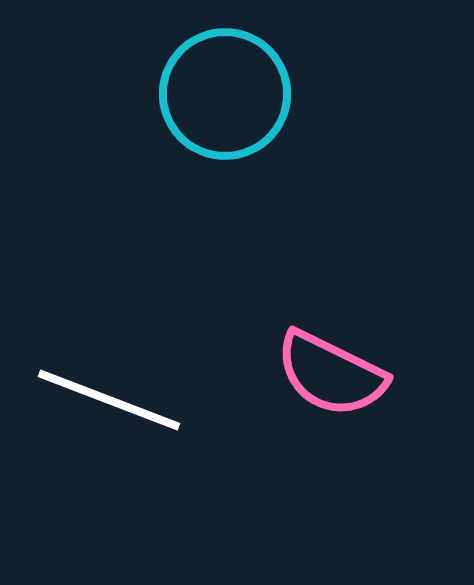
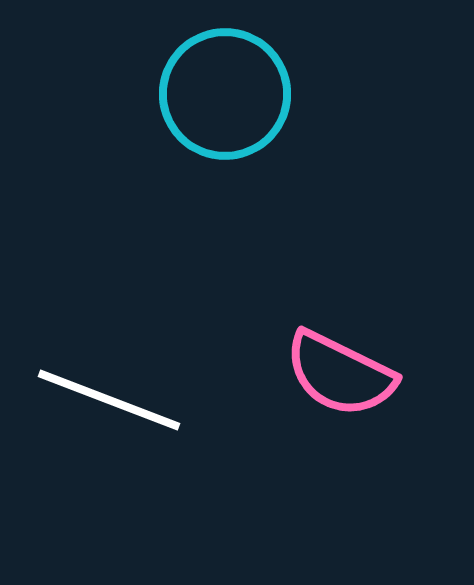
pink semicircle: moved 9 px right
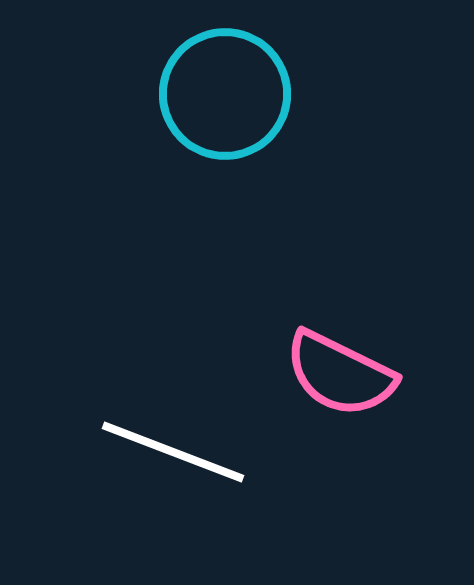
white line: moved 64 px right, 52 px down
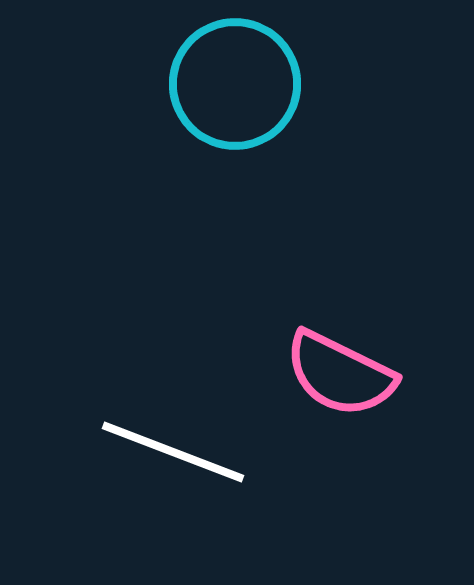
cyan circle: moved 10 px right, 10 px up
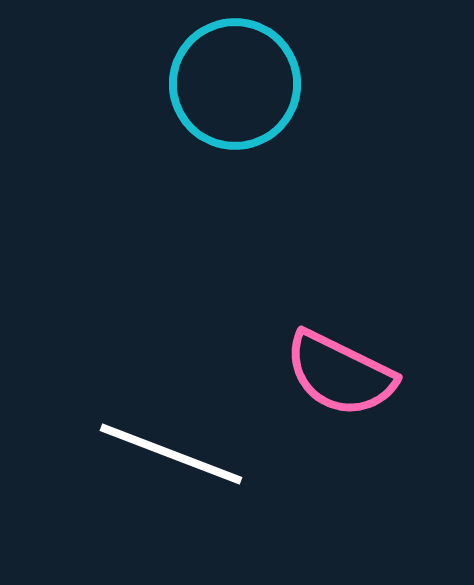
white line: moved 2 px left, 2 px down
